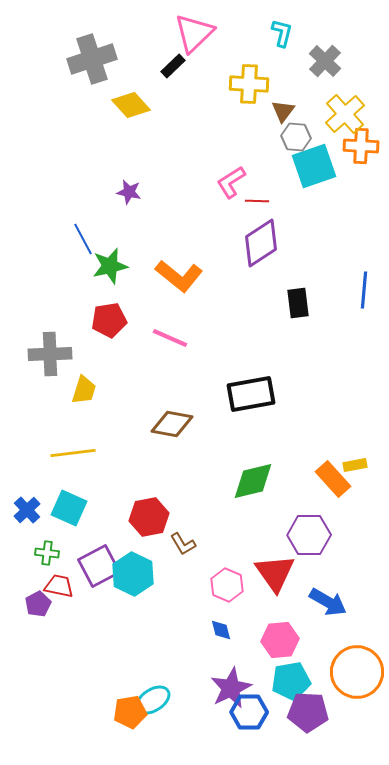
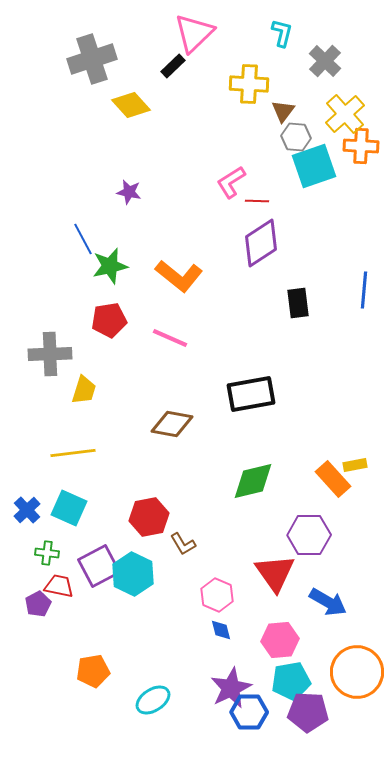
pink hexagon at (227, 585): moved 10 px left, 10 px down
orange pentagon at (130, 712): moved 37 px left, 41 px up
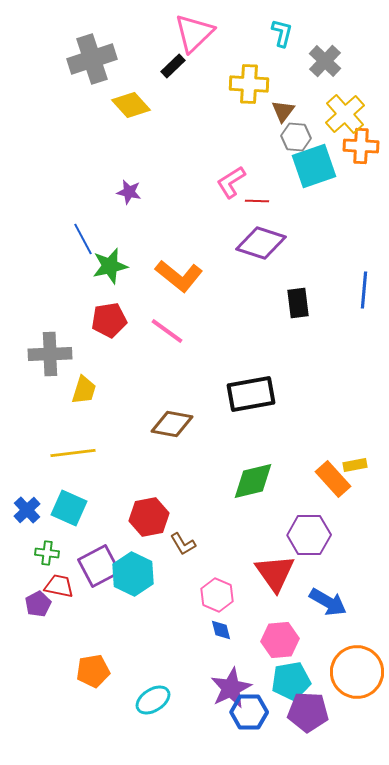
purple diamond at (261, 243): rotated 51 degrees clockwise
pink line at (170, 338): moved 3 px left, 7 px up; rotated 12 degrees clockwise
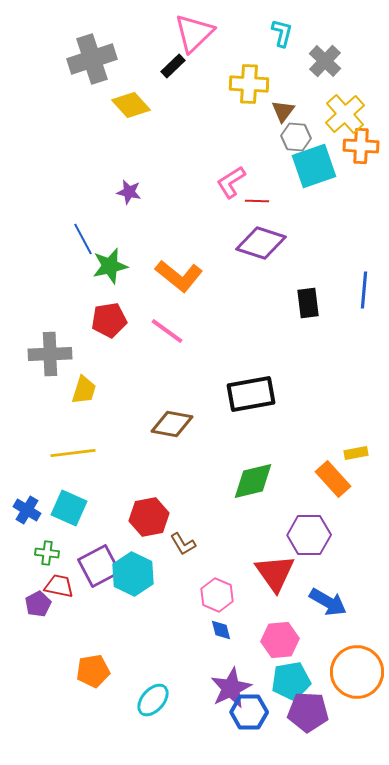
black rectangle at (298, 303): moved 10 px right
yellow rectangle at (355, 465): moved 1 px right, 12 px up
blue cross at (27, 510): rotated 16 degrees counterclockwise
cyan ellipse at (153, 700): rotated 16 degrees counterclockwise
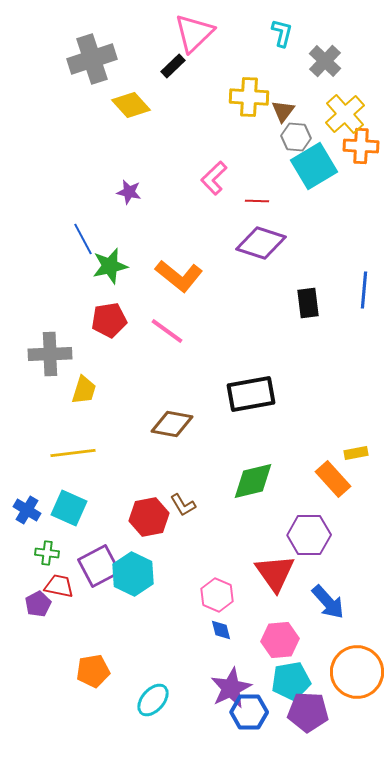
yellow cross at (249, 84): moved 13 px down
cyan square at (314, 166): rotated 12 degrees counterclockwise
pink L-shape at (231, 182): moved 17 px left, 4 px up; rotated 12 degrees counterclockwise
brown L-shape at (183, 544): moved 39 px up
blue arrow at (328, 602): rotated 18 degrees clockwise
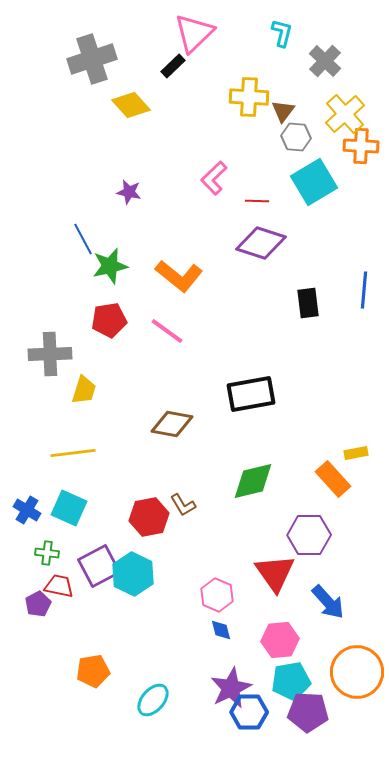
cyan square at (314, 166): moved 16 px down
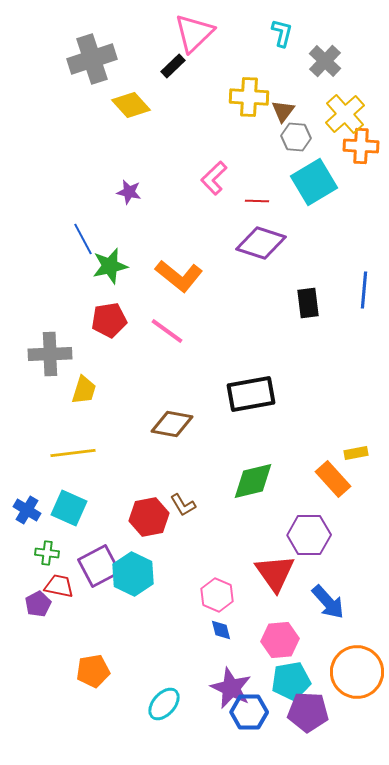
purple star at (231, 688): rotated 21 degrees counterclockwise
cyan ellipse at (153, 700): moved 11 px right, 4 px down
